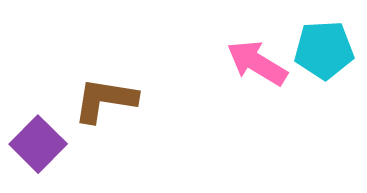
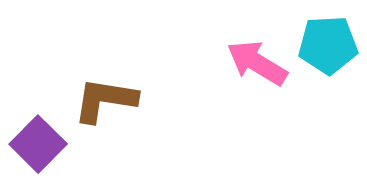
cyan pentagon: moved 4 px right, 5 px up
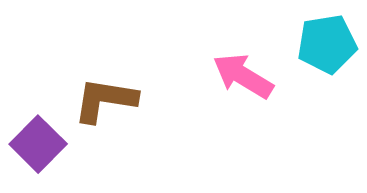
cyan pentagon: moved 1 px left, 1 px up; rotated 6 degrees counterclockwise
pink arrow: moved 14 px left, 13 px down
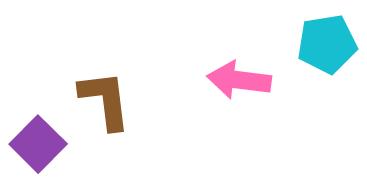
pink arrow: moved 4 px left, 4 px down; rotated 24 degrees counterclockwise
brown L-shape: rotated 74 degrees clockwise
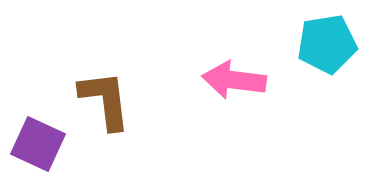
pink arrow: moved 5 px left
purple square: rotated 20 degrees counterclockwise
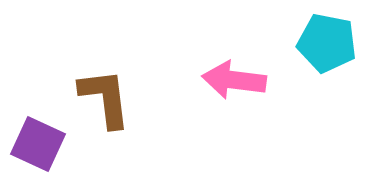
cyan pentagon: moved 1 px up; rotated 20 degrees clockwise
brown L-shape: moved 2 px up
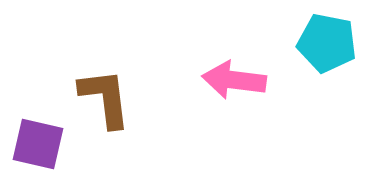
purple square: rotated 12 degrees counterclockwise
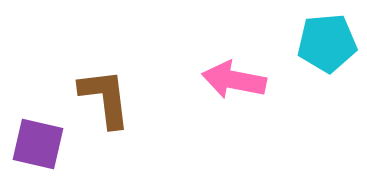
cyan pentagon: rotated 16 degrees counterclockwise
pink arrow: rotated 4 degrees clockwise
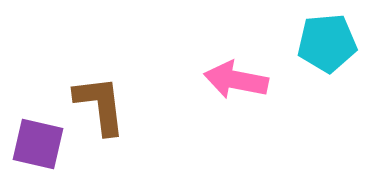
pink arrow: moved 2 px right
brown L-shape: moved 5 px left, 7 px down
